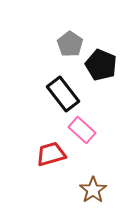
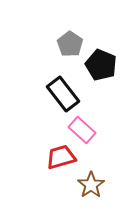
red trapezoid: moved 10 px right, 3 px down
brown star: moved 2 px left, 5 px up
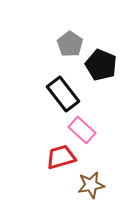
brown star: rotated 24 degrees clockwise
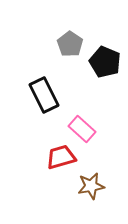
black pentagon: moved 4 px right, 3 px up
black rectangle: moved 19 px left, 1 px down; rotated 12 degrees clockwise
pink rectangle: moved 1 px up
brown star: moved 1 px down
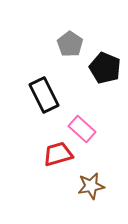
black pentagon: moved 6 px down
red trapezoid: moved 3 px left, 3 px up
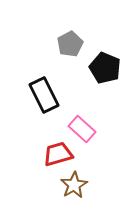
gray pentagon: rotated 10 degrees clockwise
brown star: moved 17 px left, 1 px up; rotated 20 degrees counterclockwise
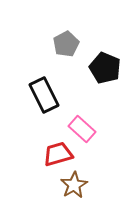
gray pentagon: moved 4 px left
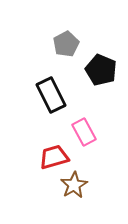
black pentagon: moved 4 px left, 2 px down
black rectangle: moved 7 px right
pink rectangle: moved 2 px right, 3 px down; rotated 20 degrees clockwise
red trapezoid: moved 4 px left, 3 px down
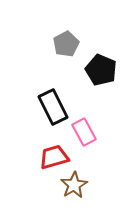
black rectangle: moved 2 px right, 12 px down
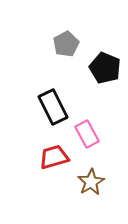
black pentagon: moved 4 px right, 2 px up
pink rectangle: moved 3 px right, 2 px down
brown star: moved 17 px right, 3 px up
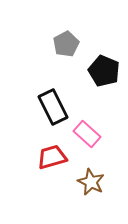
black pentagon: moved 1 px left, 3 px down
pink rectangle: rotated 20 degrees counterclockwise
red trapezoid: moved 2 px left
brown star: rotated 16 degrees counterclockwise
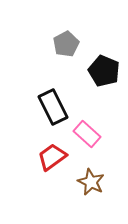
red trapezoid: rotated 20 degrees counterclockwise
